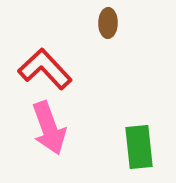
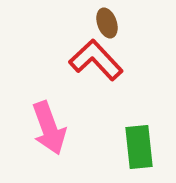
brown ellipse: moved 1 px left; rotated 20 degrees counterclockwise
red L-shape: moved 51 px right, 9 px up
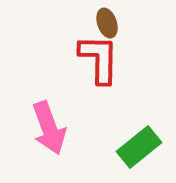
red L-shape: moved 3 px right, 1 px up; rotated 44 degrees clockwise
green rectangle: rotated 57 degrees clockwise
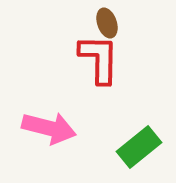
pink arrow: rotated 56 degrees counterclockwise
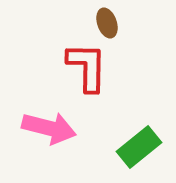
red L-shape: moved 12 px left, 8 px down
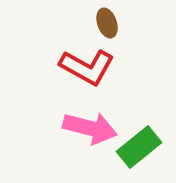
red L-shape: rotated 118 degrees clockwise
pink arrow: moved 41 px right
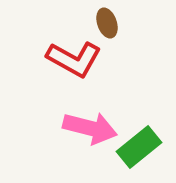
red L-shape: moved 13 px left, 8 px up
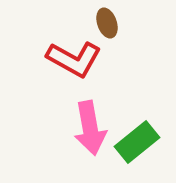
pink arrow: rotated 66 degrees clockwise
green rectangle: moved 2 px left, 5 px up
